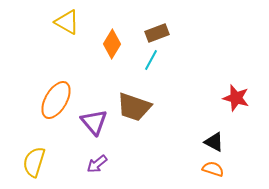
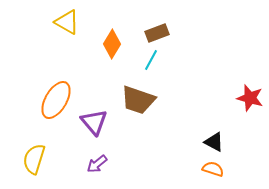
red star: moved 14 px right
brown trapezoid: moved 4 px right, 7 px up
yellow semicircle: moved 3 px up
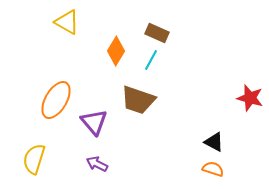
brown rectangle: rotated 45 degrees clockwise
orange diamond: moved 4 px right, 7 px down
purple arrow: rotated 65 degrees clockwise
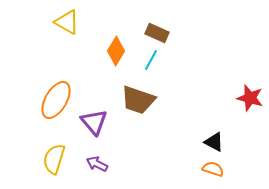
yellow semicircle: moved 20 px right
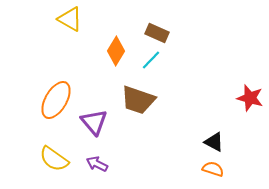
yellow triangle: moved 3 px right, 3 px up
cyan line: rotated 15 degrees clockwise
yellow semicircle: rotated 72 degrees counterclockwise
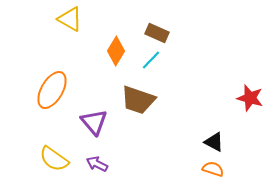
orange ellipse: moved 4 px left, 10 px up
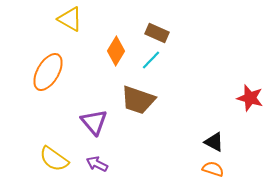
orange ellipse: moved 4 px left, 18 px up
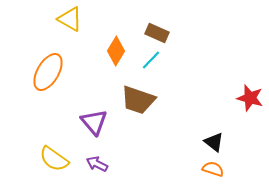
black triangle: rotated 10 degrees clockwise
